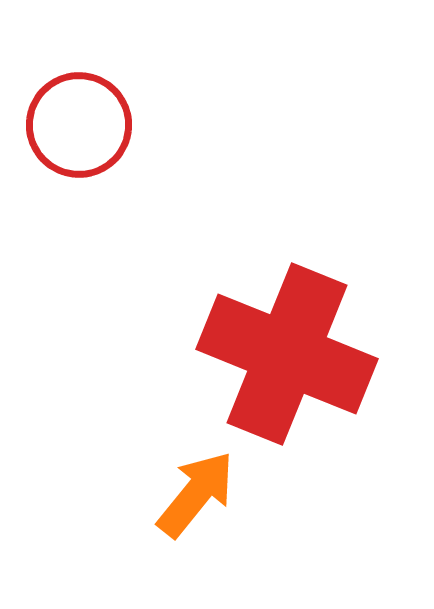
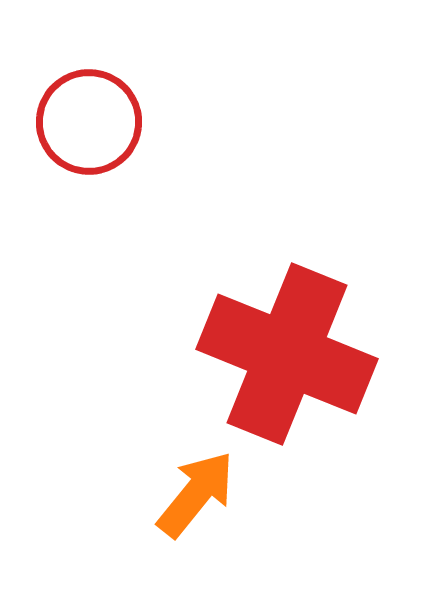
red circle: moved 10 px right, 3 px up
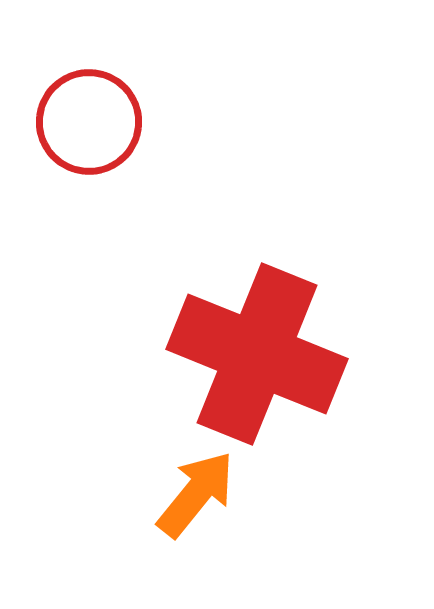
red cross: moved 30 px left
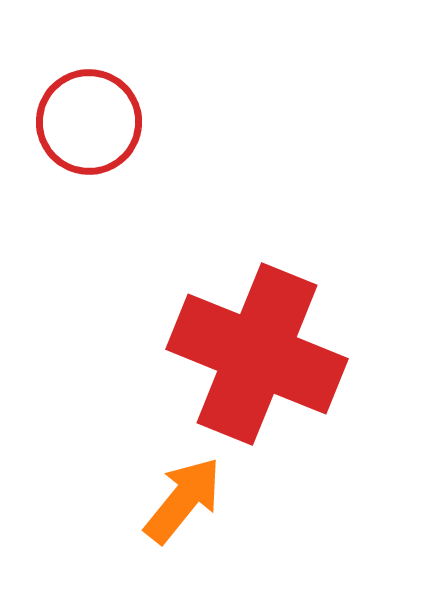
orange arrow: moved 13 px left, 6 px down
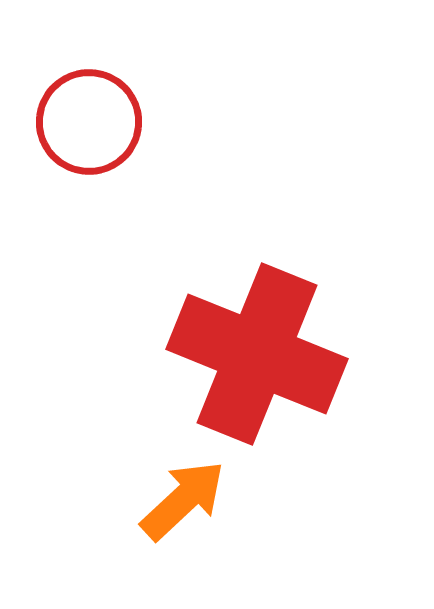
orange arrow: rotated 8 degrees clockwise
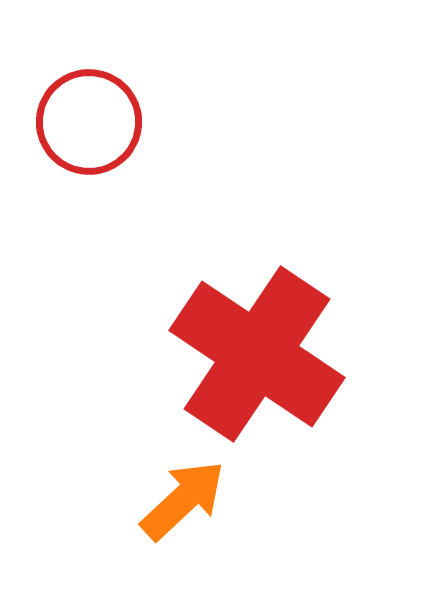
red cross: rotated 12 degrees clockwise
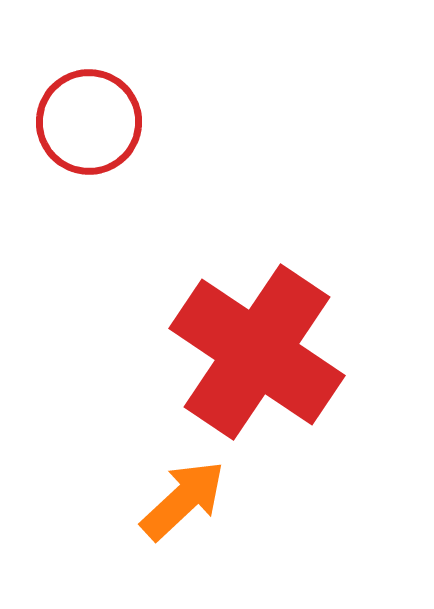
red cross: moved 2 px up
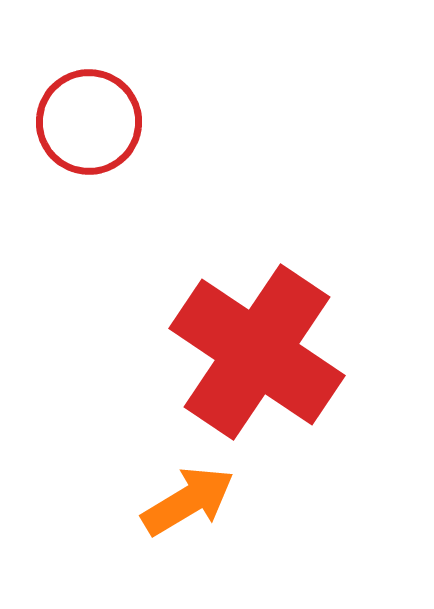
orange arrow: moved 5 px right, 1 px down; rotated 12 degrees clockwise
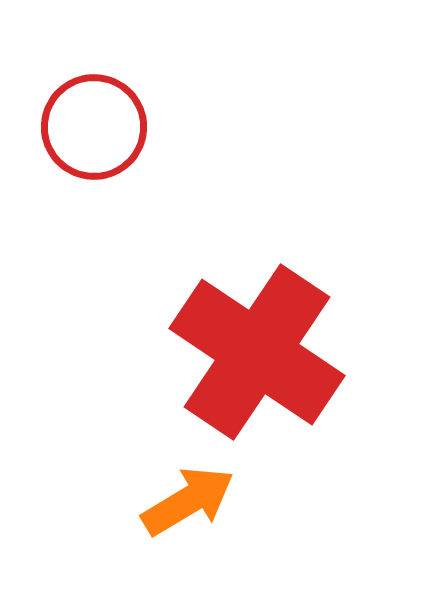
red circle: moved 5 px right, 5 px down
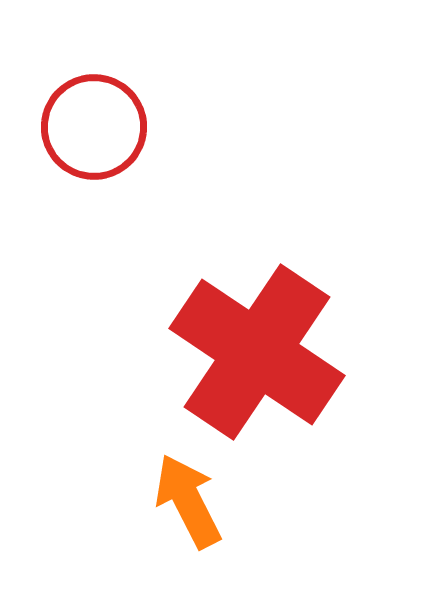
orange arrow: rotated 86 degrees counterclockwise
